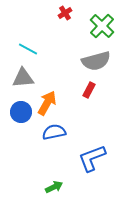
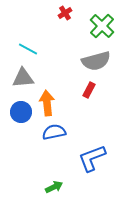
orange arrow: rotated 35 degrees counterclockwise
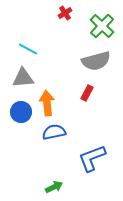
red rectangle: moved 2 px left, 3 px down
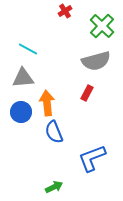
red cross: moved 2 px up
blue semicircle: rotated 100 degrees counterclockwise
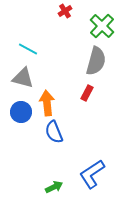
gray semicircle: rotated 60 degrees counterclockwise
gray triangle: rotated 20 degrees clockwise
blue L-shape: moved 16 px down; rotated 12 degrees counterclockwise
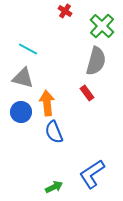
red cross: rotated 24 degrees counterclockwise
red rectangle: rotated 63 degrees counterclockwise
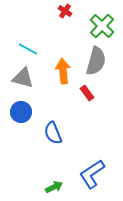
orange arrow: moved 16 px right, 32 px up
blue semicircle: moved 1 px left, 1 px down
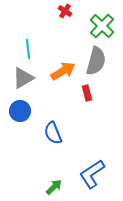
cyan line: rotated 54 degrees clockwise
orange arrow: rotated 65 degrees clockwise
gray triangle: rotated 45 degrees counterclockwise
red rectangle: rotated 21 degrees clockwise
blue circle: moved 1 px left, 1 px up
green arrow: rotated 18 degrees counterclockwise
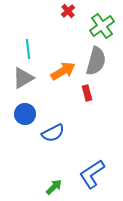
red cross: moved 3 px right; rotated 16 degrees clockwise
green cross: rotated 10 degrees clockwise
blue circle: moved 5 px right, 3 px down
blue semicircle: rotated 95 degrees counterclockwise
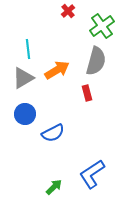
orange arrow: moved 6 px left, 1 px up
